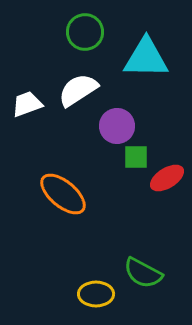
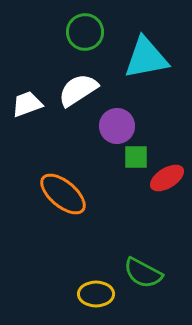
cyan triangle: rotated 12 degrees counterclockwise
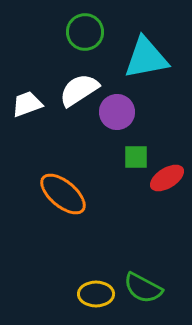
white semicircle: moved 1 px right
purple circle: moved 14 px up
green semicircle: moved 15 px down
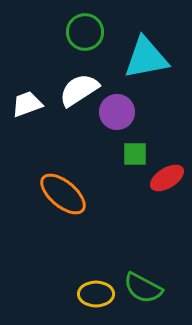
green square: moved 1 px left, 3 px up
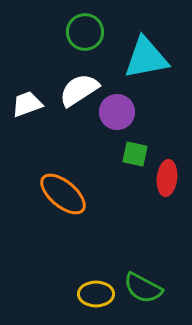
green square: rotated 12 degrees clockwise
red ellipse: rotated 52 degrees counterclockwise
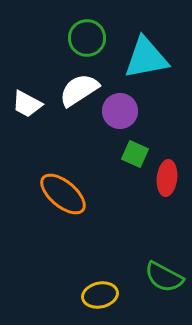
green circle: moved 2 px right, 6 px down
white trapezoid: rotated 132 degrees counterclockwise
purple circle: moved 3 px right, 1 px up
green square: rotated 12 degrees clockwise
green semicircle: moved 21 px right, 11 px up
yellow ellipse: moved 4 px right, 1 px down; rotated 12 degrees counterclockwise
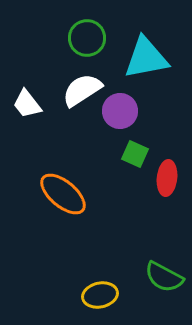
white semicircle: moved 3 px right
white trapezoid: rotated 24 degrees clockwise
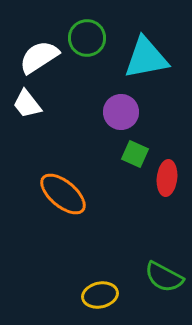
white semicircle: moved 43 px left, 33 px up
purple circle: moved 1 px right, 1 px down
